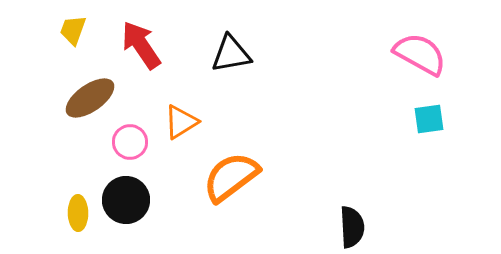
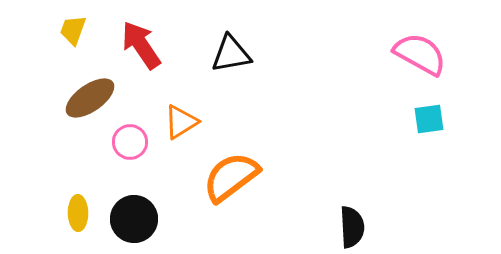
black circle: moved 8 px right, 19 px down
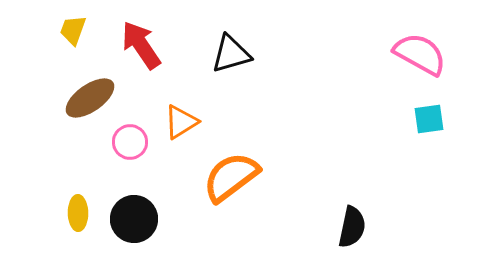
black triangle: rotated 6 degrees counterclockwise
black semicircle: rotated 15 degrees clockwise
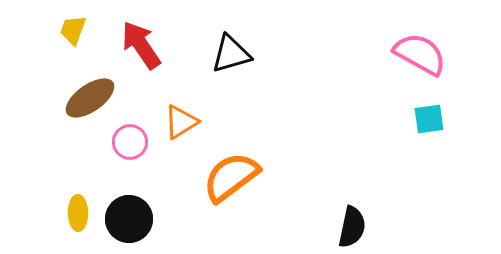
black circle: moved 5 px left
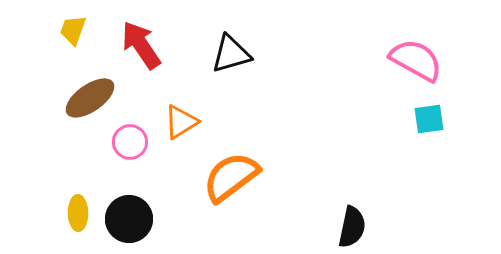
pink semicircle: moved 4 px left, 6 px down
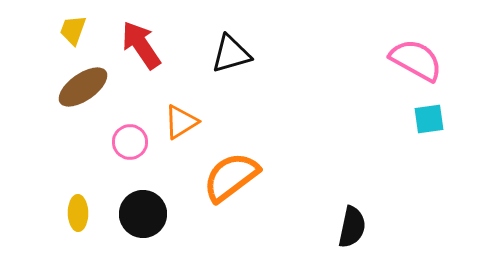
brown ellipse: moved 7 px left, 11 px up
black circle: moved 14 px right, 5 px up
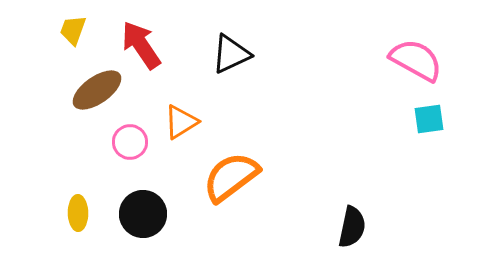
black triangle: rotated 9 degrees counterclockwise
brown ellipse: moved 14 px right, 3 px down
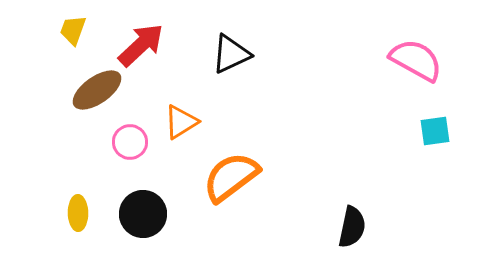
red arrow: rotated 81 degrees clockwise
cyan square: moved 6 px right, 12 px down
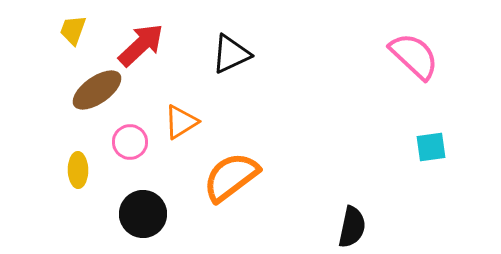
pink semicircle: moved 2 px left, 4 px up; rotated 14 degrees clockwise
cyan square: moved 4 px left, 16 px down
yellow ellipse: moved 43 px up
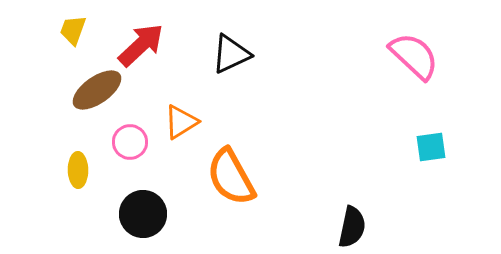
orange semicircle: rotated 82 degrees counterclockwise
